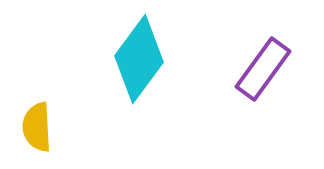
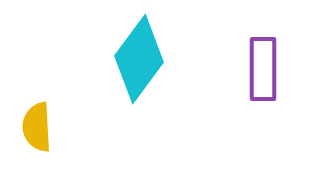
purple rectangle: rotated 36 degrees counterclockwise
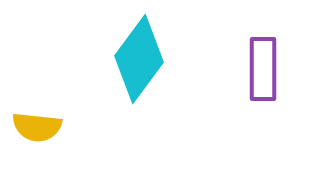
yellow semicircle: rotated 81 degrees counterclockwise
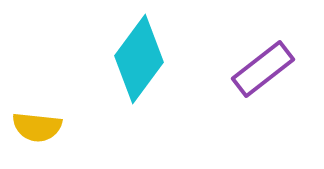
purple rectangle: rotated 52 degrees clockwise
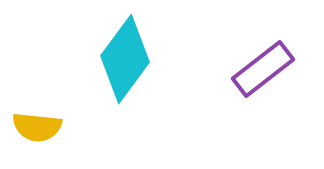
cyan diamond: moved 14 px left
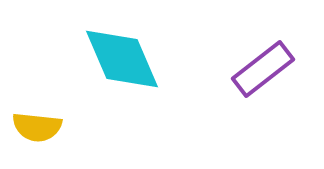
cyan diamond: moved 3 px left; rotated 60 degrees counterclockwise
